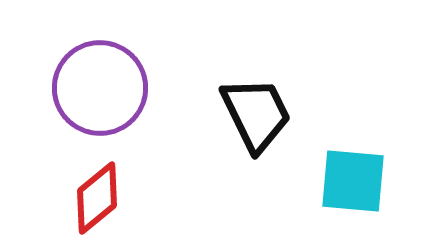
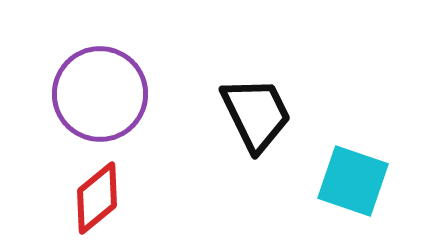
purple circle: moved 6 px down
cyan square: rotated 14 degrees clockwise
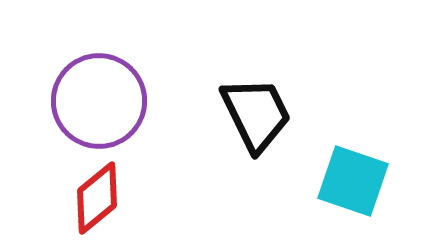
purple circle: moved 1 px left, 7 px down
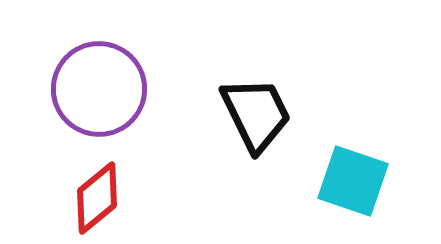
purple circle: moved 12 px up
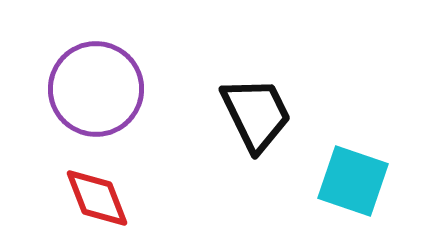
purple circle: moved 3 px left
red diamond: rotated 72 degrees counterclockwise
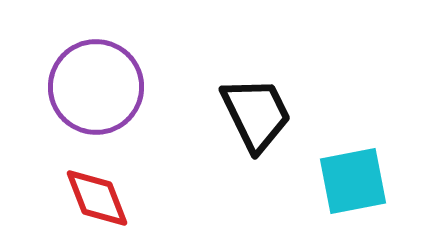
purple circle: moved 2 px up
cyan square: rotated 30 degrees counterclockwise
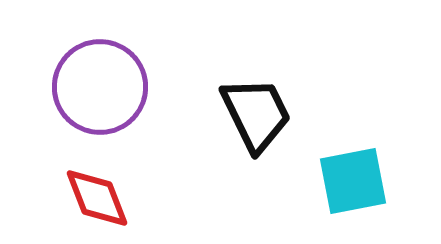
purple circle: moved 4 px right
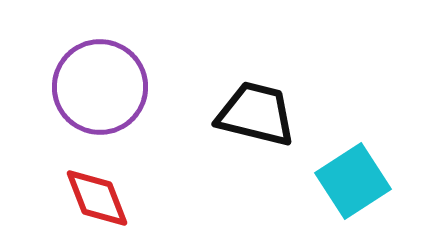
black trapezoid: rotated 50 degrees counterclockwise
cyan square: rotated 22 degrees counterclockwise
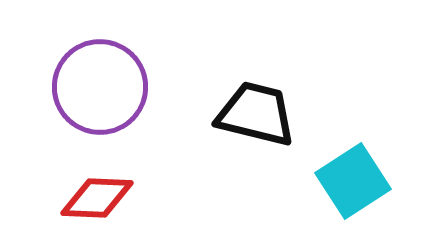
red diamond: rotated 66 degrees counterclockwise
